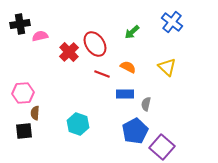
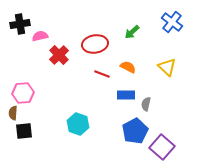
red ellipse: rotated 65 degrees counterclockwise
red cross: moved 10 px left, 3 px down
blue rectangle: moved 1 px right, 1 px down
brown semicircle: moved 22 px left
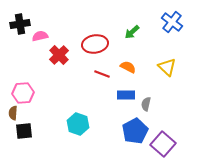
purple square: moved 1 px right, 3 px up
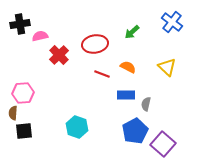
cyan hexagon: moved 1 px left, 3 px down
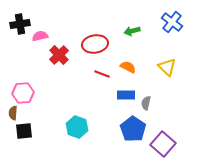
green arrow: moved 1 px up; rotated 28 degrees clockwise
gray semicircle: moved 1 px up
blue pentagon: moved 2 px left, 2 px up; rotated 10 degrees counterclockwise
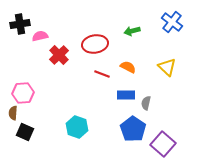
black square: moved 1 px right, 1 px down; rotated 30 degrees clockwise
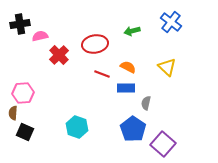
blue cross: moved 1 px left
blue rectangle: moved 7 px up
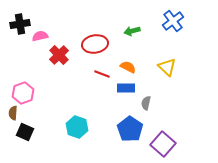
blue cross: moved 2 px right, 1 px up; rotated 15 degrees clockwise
pink hexagon: rotated 15 degrees counterclockwise
blue pentagon: moved 3 px left
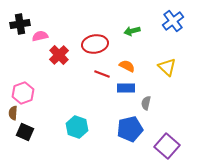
orange semicircle: moved 1 px left, 1 px up
blue pentagon: rotated 25 degrees clockwise
purple square: moved 4 px right, 2 px down
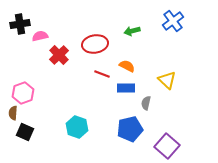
yellow triangle: moved 13 px down
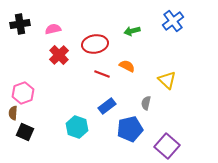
pink semicircle: moved 13 px right, 7 px up
blue rectangle: moved 19 px left, 18 px down; rotated 36 degrees counterclockwise
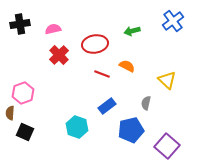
brown semicircle: moved 3 px left
blue pentagon: moved 1 px right, 1 px down
